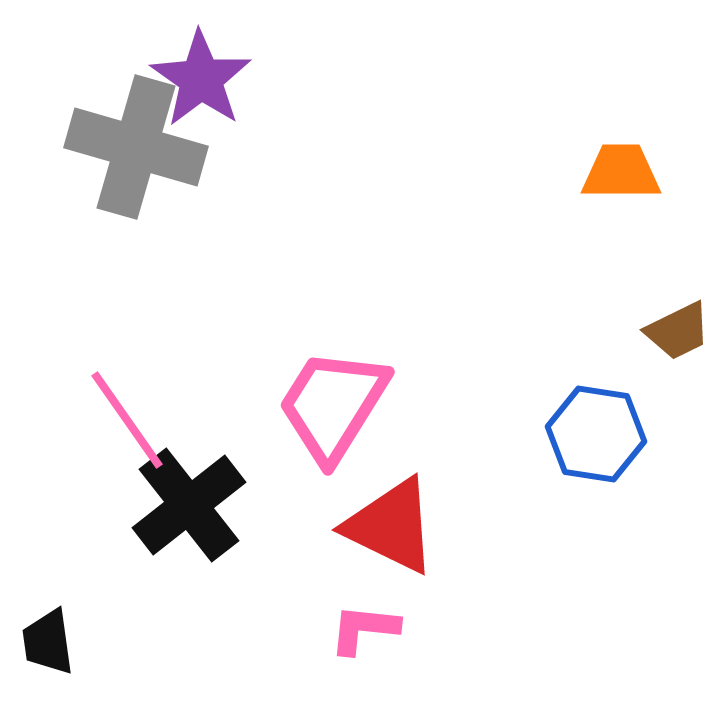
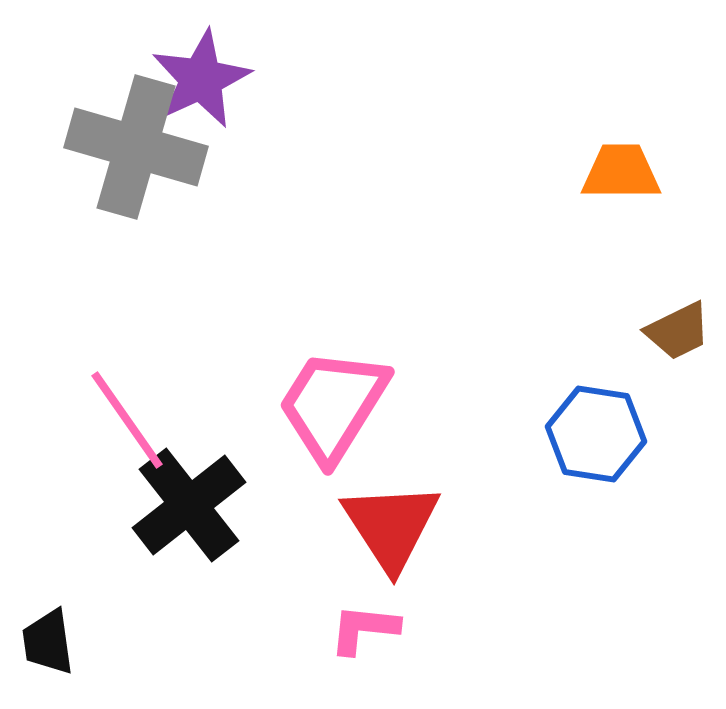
purple star: rotated 12 degrees clockwise
red triangle: rotated 31 degrees clockwise
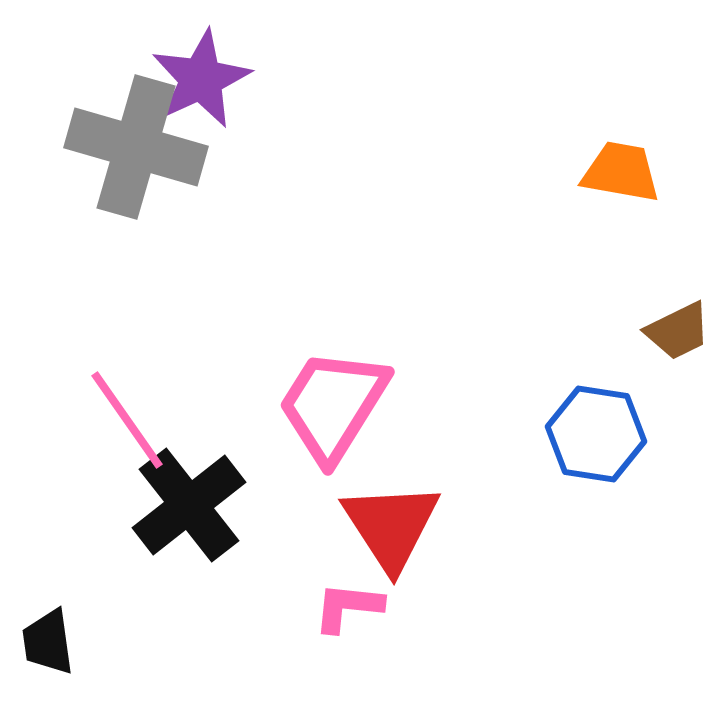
orange trapezoid: rotated 10 degrees clockwise
pink L-shape: moved 16 px left, 22 px up
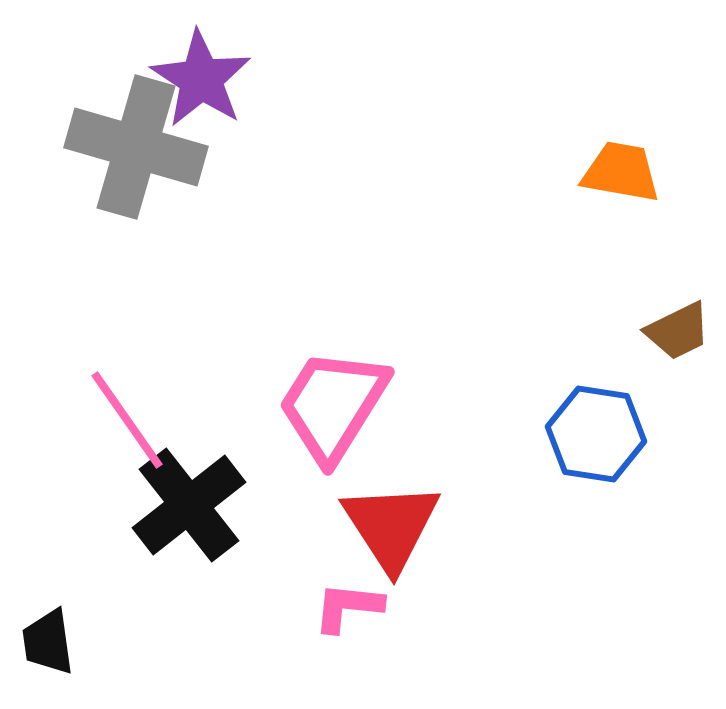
purple star: rotated 14 degrees counterclockwise
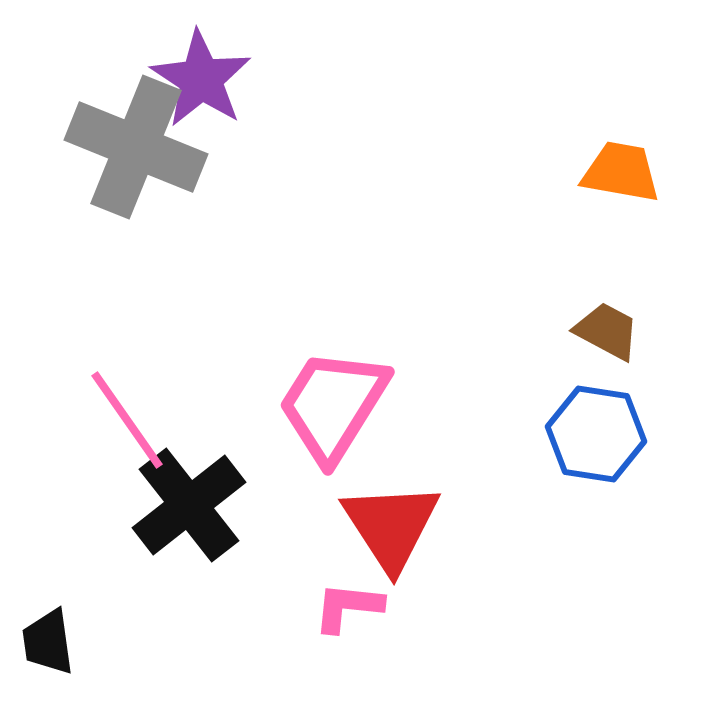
gray cross: rotated 6 degrees clockwise
brown trapezoid: moved 71 px left; rotated 126 degrees counterclockwise
